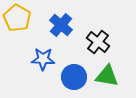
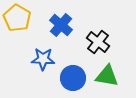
blue circle: moved 1 px left, 1 px down
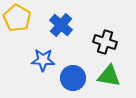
black cross: moved 7 px right; rotated 20 degrees counterclockwise
blue star: moved 1 px down
green triangle: moved 2 px right
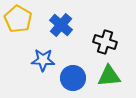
yellow pentagon: moved 1 px right, 1 px down
green triangle: rotated 15 degrees counterclockwise
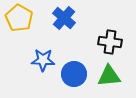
yellow pentagon: moved 1 px right, 1 px up
blue cross: moved 3 px right, 7 px up
black cross: moved 5 px right; rotated 10 degrees counterclockwise
blue circle: moved 1 px right, 4 px up
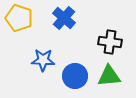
yellow pentagon: rotated 12 degrees counterclockwise
blue circle: moved 1 px right, 2 px down
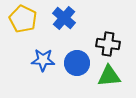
yellow pentagon: moved 4 px right, 1 px down; rotated 8 degrees clockwise
black cross: moved 2 px left, 2 px down
blue circle: moved 2 px right, 13 px up
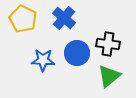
blue circle: moved 10 px up
green triangle: rotated 35 degrees counterclockwise
